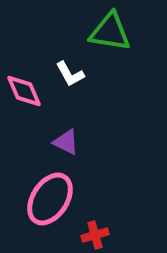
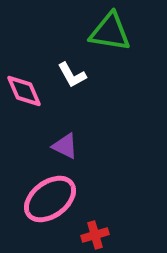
white L-shape: moved 2 px right, 1 px down
purple triangle: moved 1 px left, 4 px down
pink ellipse: rotated 20 degrees clockwise
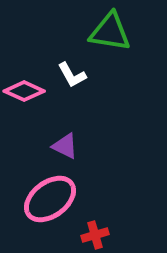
pink diamond: rotated 42 degrees counterclockwise
